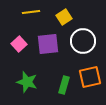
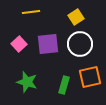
yellow square: moved 12 px right
white circle: moved 3 px left, 3 px down
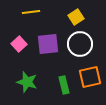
green rectangle: rotated 30 degrees counterclockwise
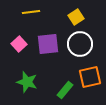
green rectangle: moved 1 px right, 5 px down; rotated 54 degrees clockwise
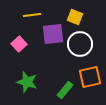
yellow line: moved 1 px right, 3 px down
yellow square: moved 1 px left; rotated 35 degrees counterclockwise
purple square: moved 5 px right, 10 px up
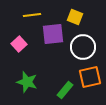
white circle: moved 3 px right, 3 px down
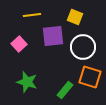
purple square: moved 2 px down
orange square: rotated 30 degrees clockwise
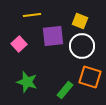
yellow square: moved 5 px right, 4 px down
white circle: moved 1 px left, 1 px up
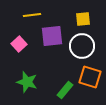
yellow square: moved 3 px right, 2 px up; rotated 28 degrees counterclockwise
purple square: moved 1 px left
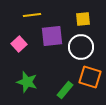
white circle: moved 1 px left, 1 px down
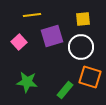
purple square: rotated 10 degrees counterclockwise
pink square: moved 2 px up
green star: rotated 10 degrees counterclockwise
